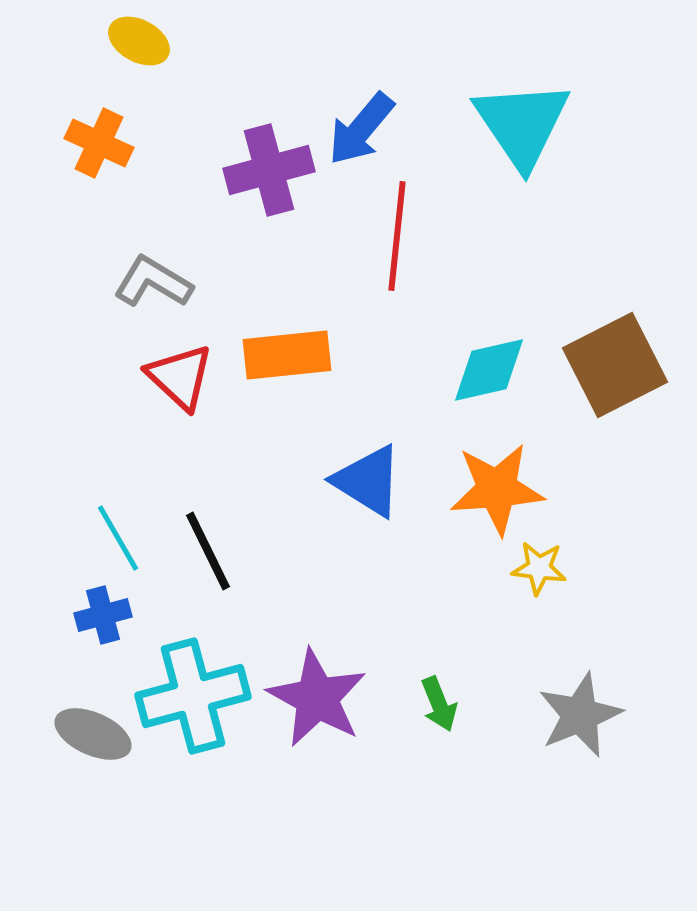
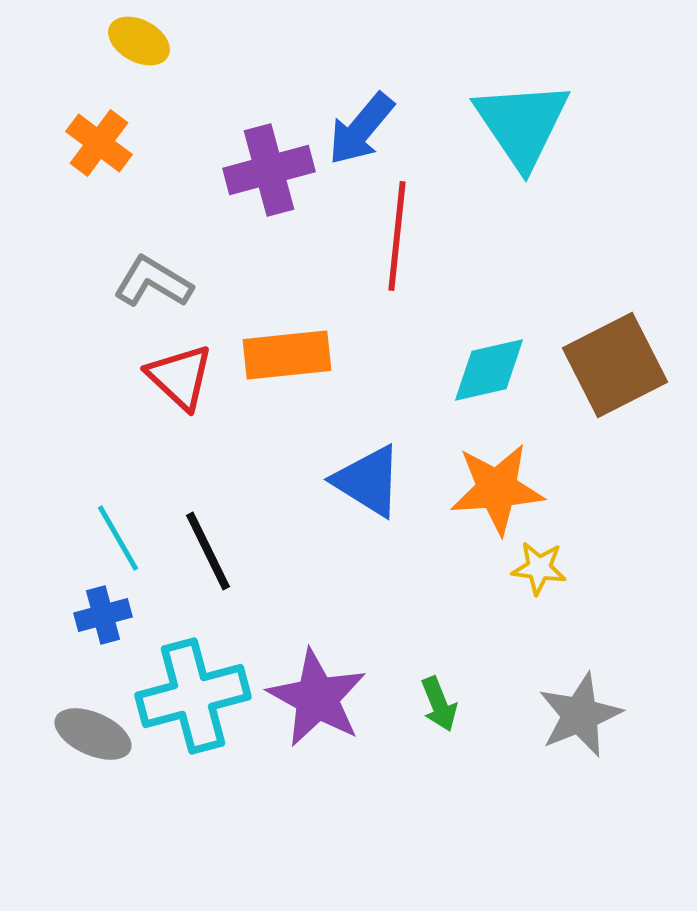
orange cross: rotated 12 degrees clockwise
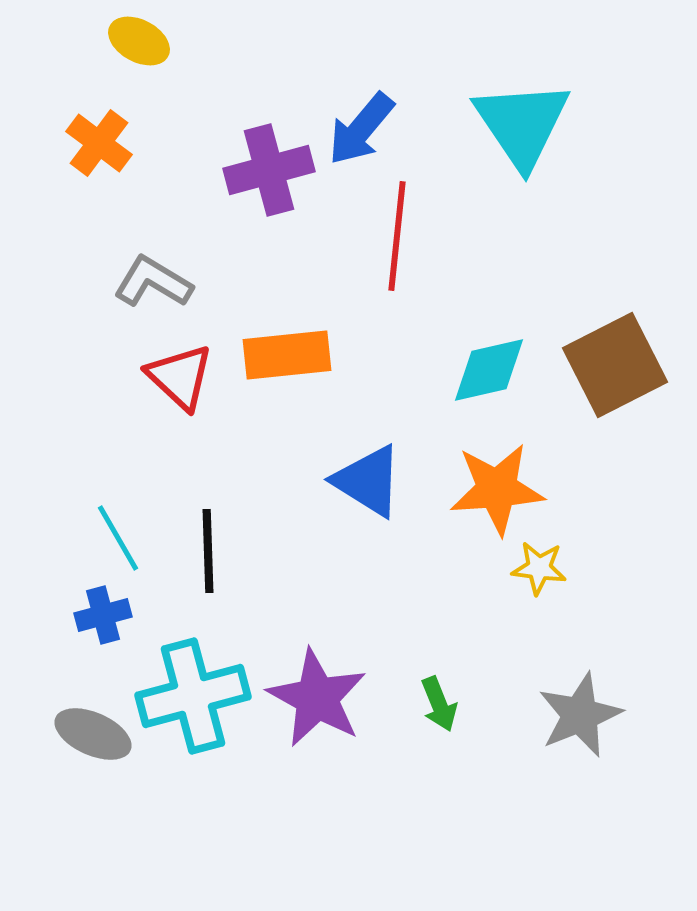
black line: rotated 24 degrees clockwise
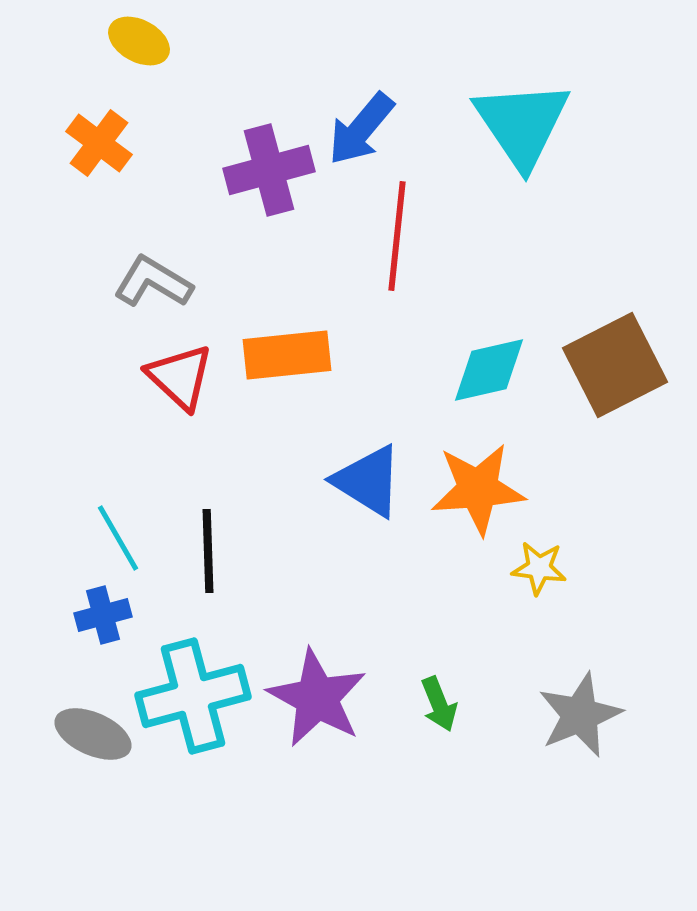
orange star: moved 19 px left
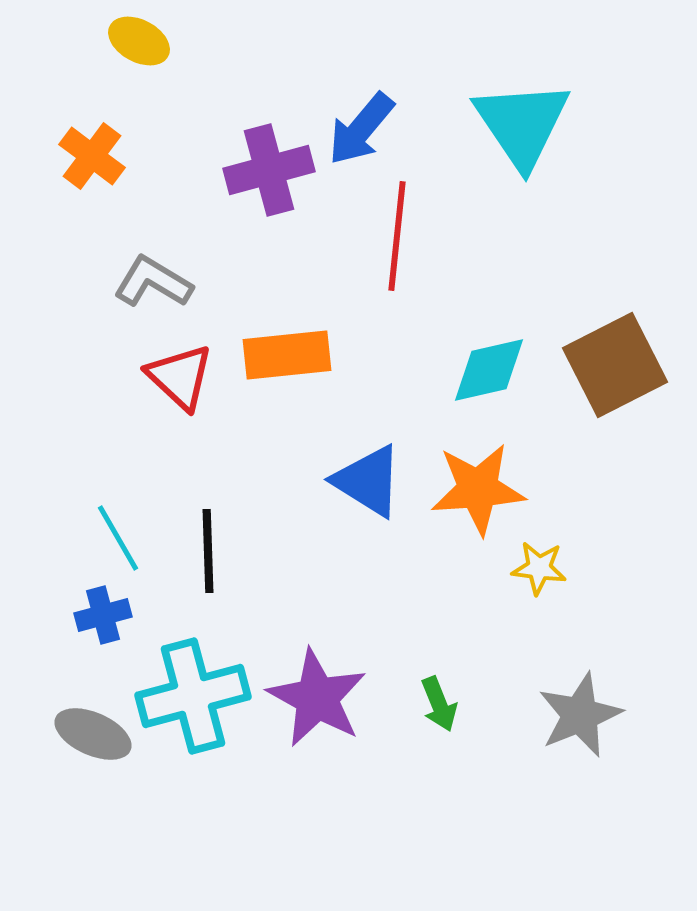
orange cross: moved 7 px left, 13 px down
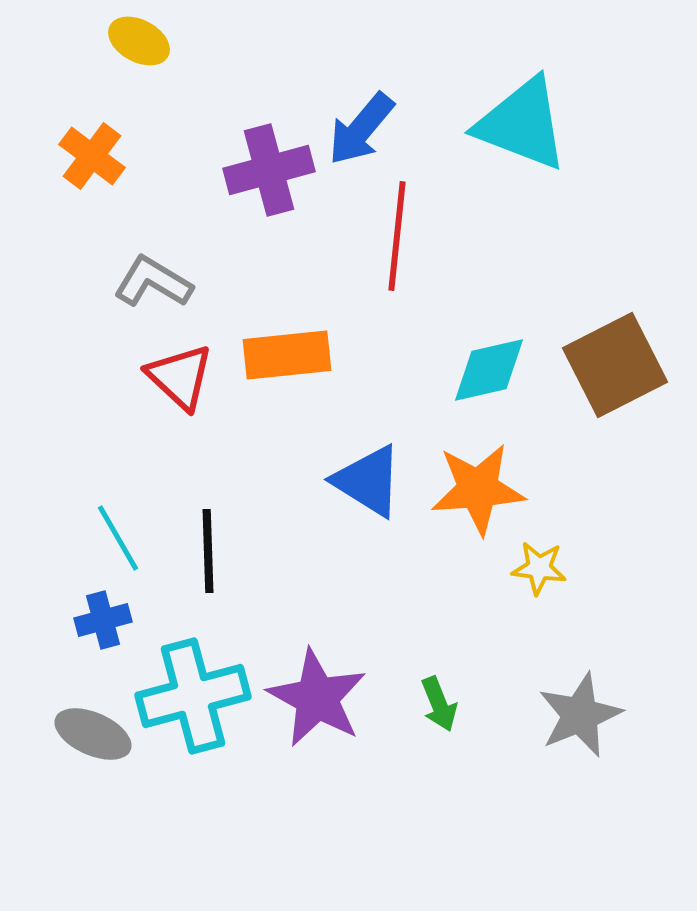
cyan triangle: rotated 35 degrees counterclockwise
blue cross: moved 5 px down
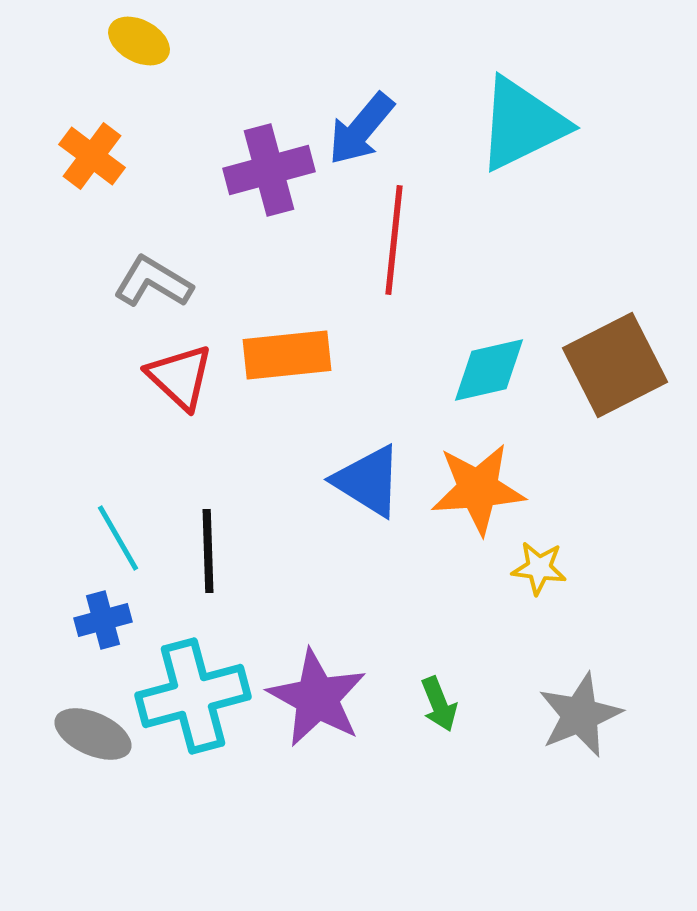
cyan triangle: rotated 47 degrees counterclockwise
red line: moved 3 px left, 4 px down
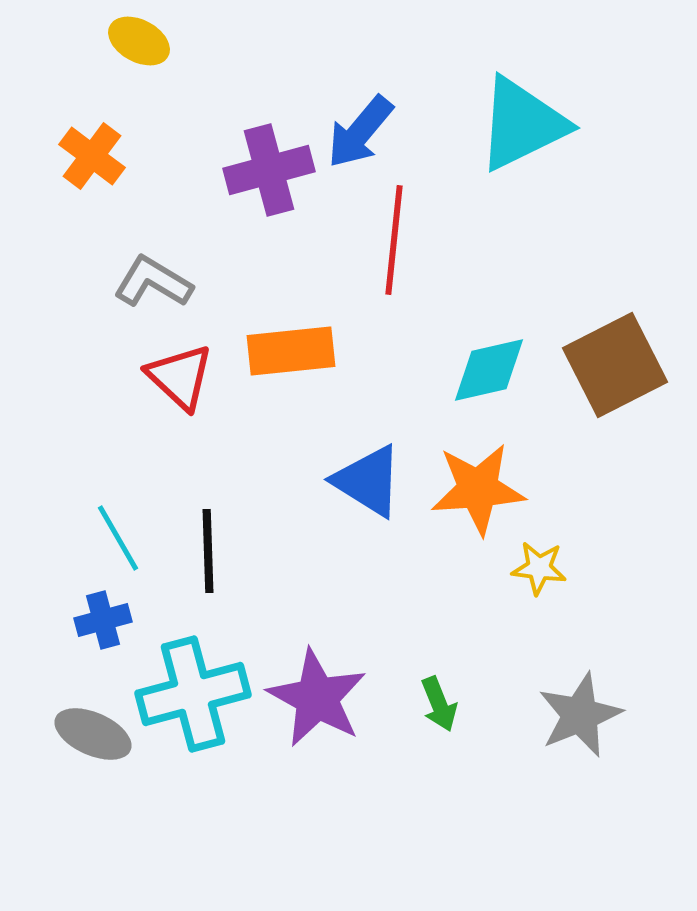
blue arrow: moved 1 px left, 3 px down
orange rectangle: moved 4 px right, 4 px up
cyan cross: moved 2 px up
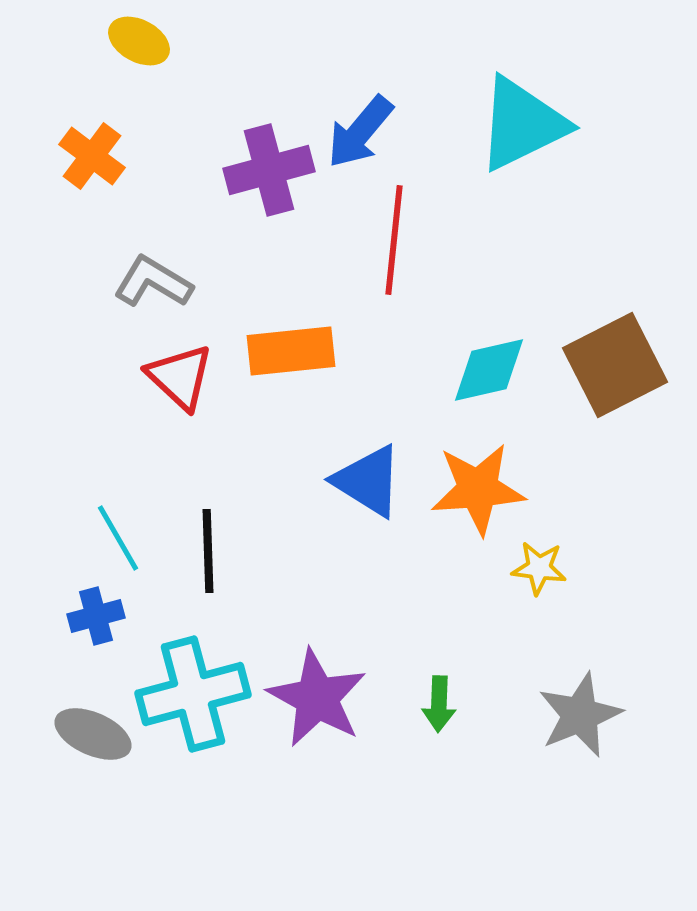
blue cross: moved 7 px left, 4 px up
green arrow: rotated 24 degrees clockwise
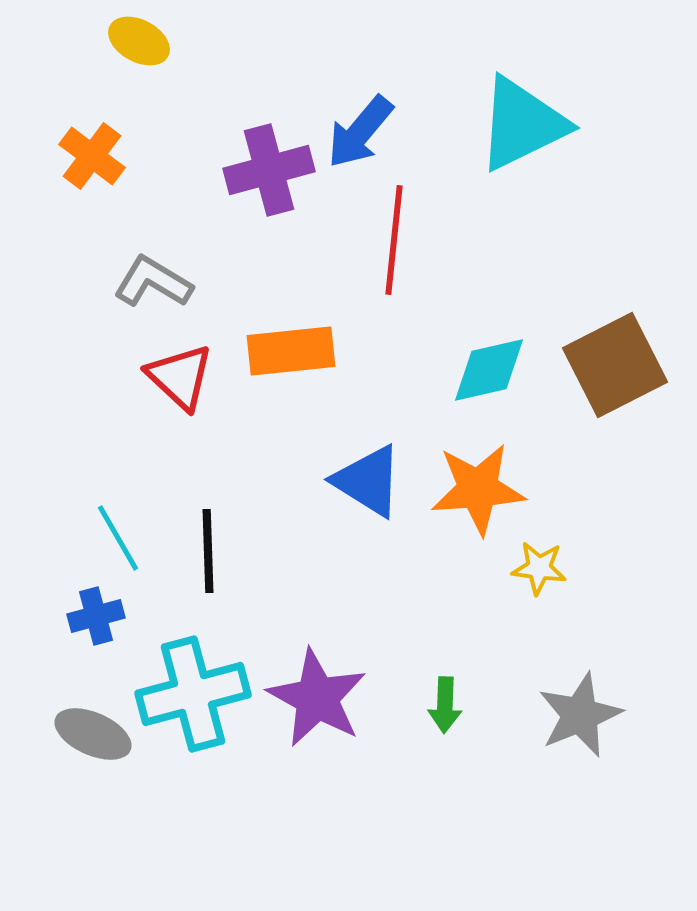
green arrow: moved 6 px right, 1 px down
